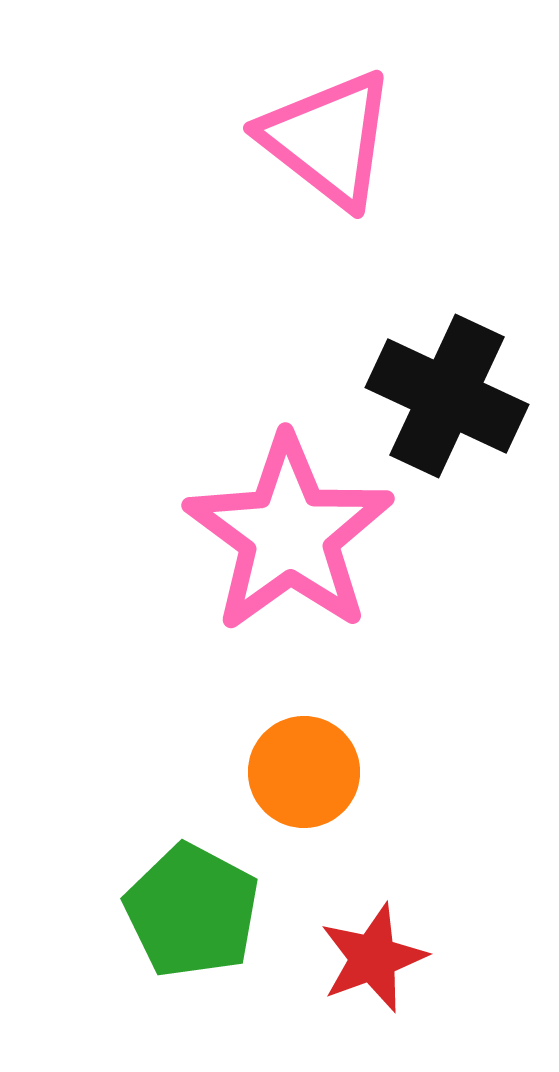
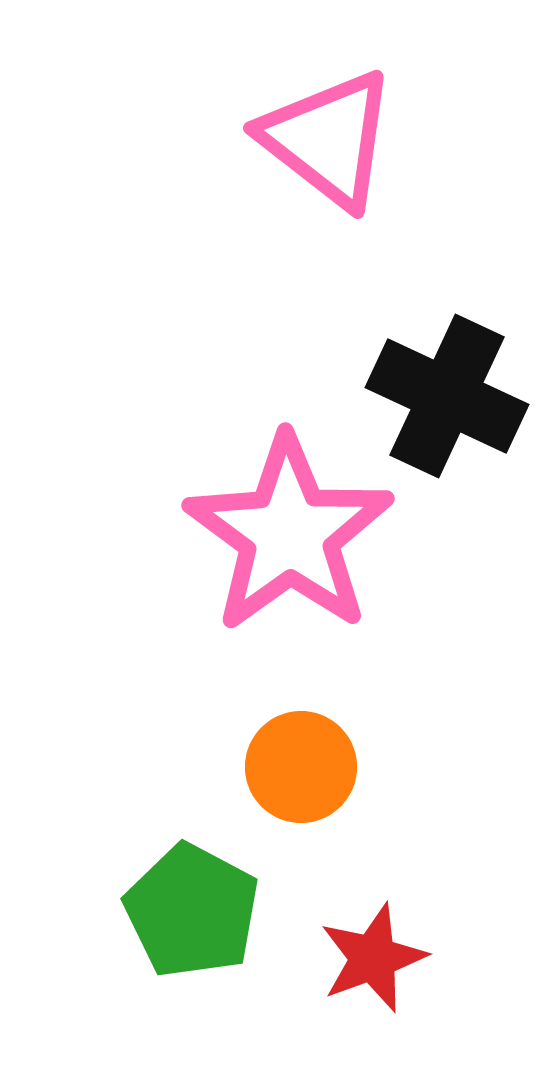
orange circle: moved 3 px left, 5 px up
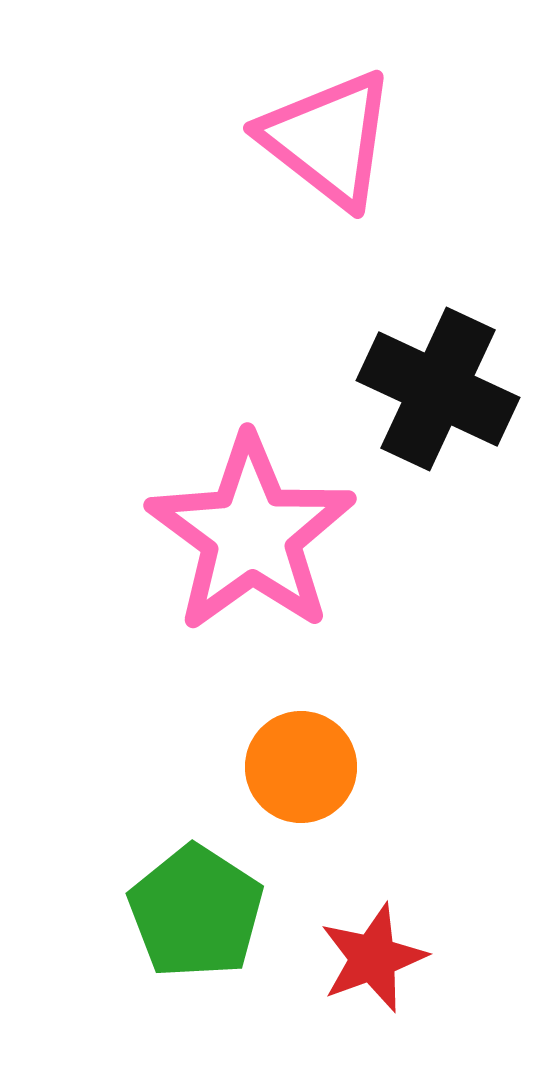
black cross: moved 9 px left, 7 px up
pink star: moved 38 px left
green pentagon: moved 4 px right, 1 px down; rotated 5 degrees clockwise
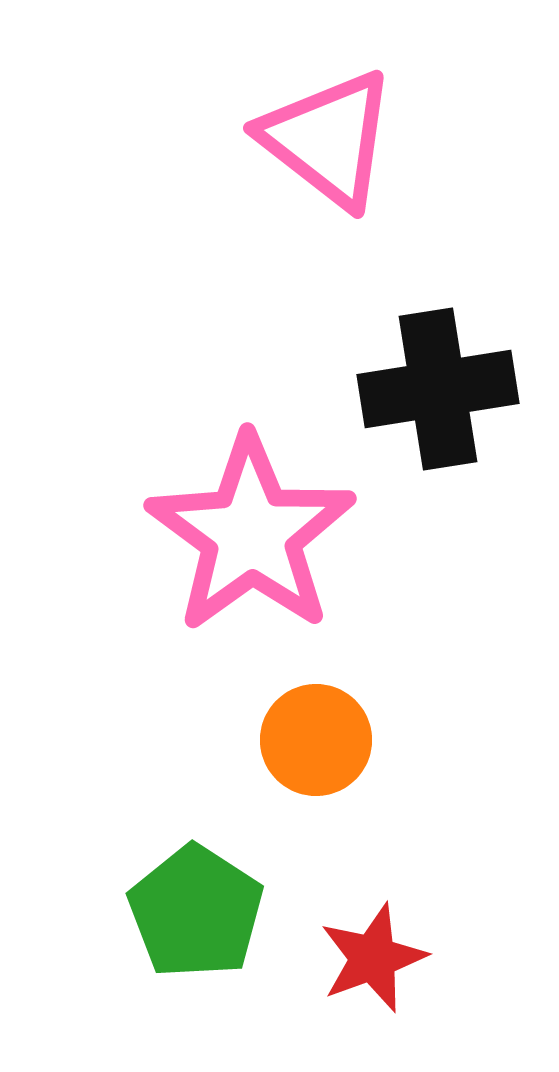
black cross: rotated 34 degrees counterclockwise
orange circle: moved 15 px right, 27 px up
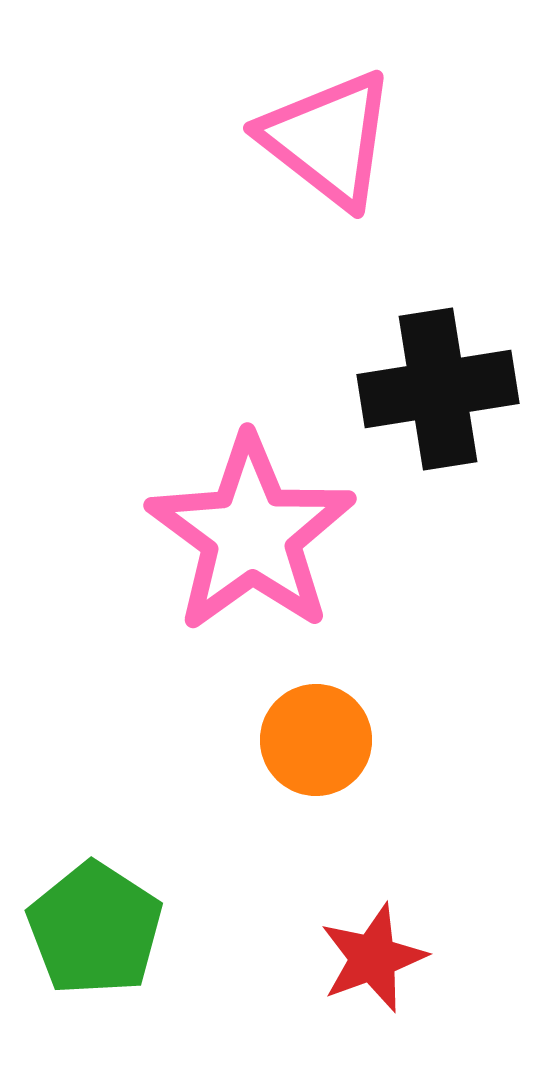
green pentagon: moved 101 px left, 17 px down
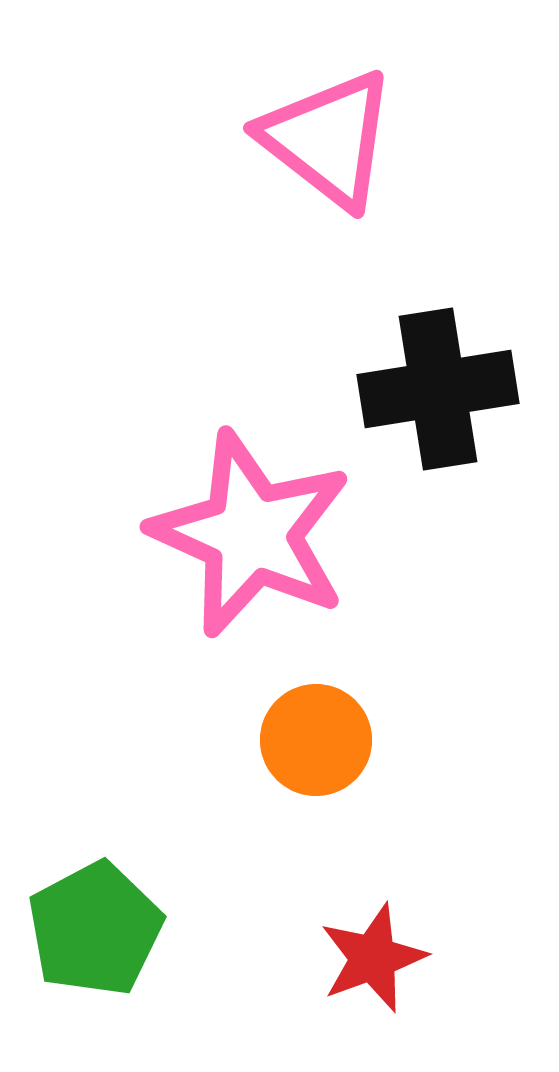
pink star: rotated 12 degrees counterclockwise
green pentagon: rotated 11 degrees clockwise
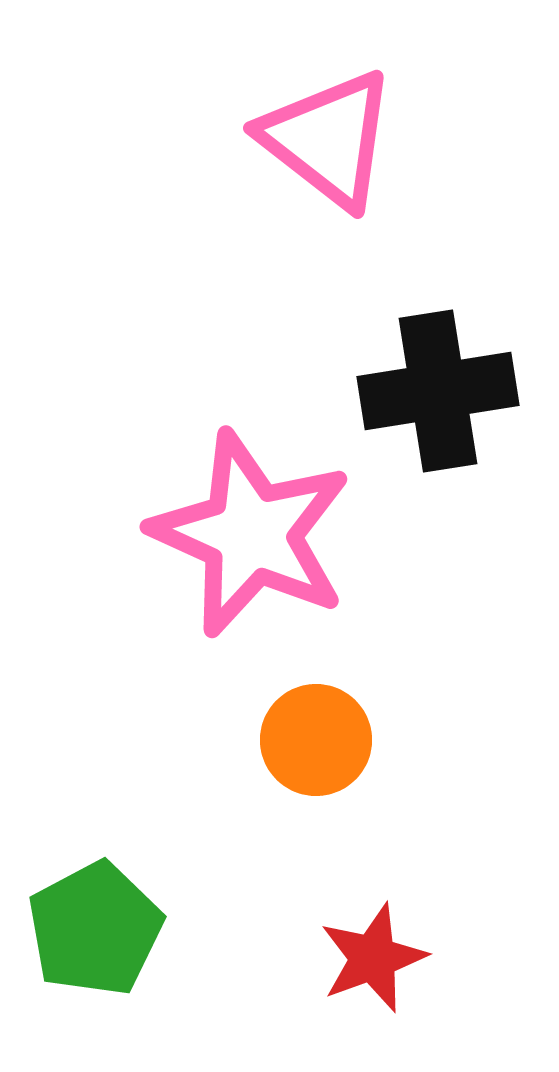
black cross: moved 2 px down
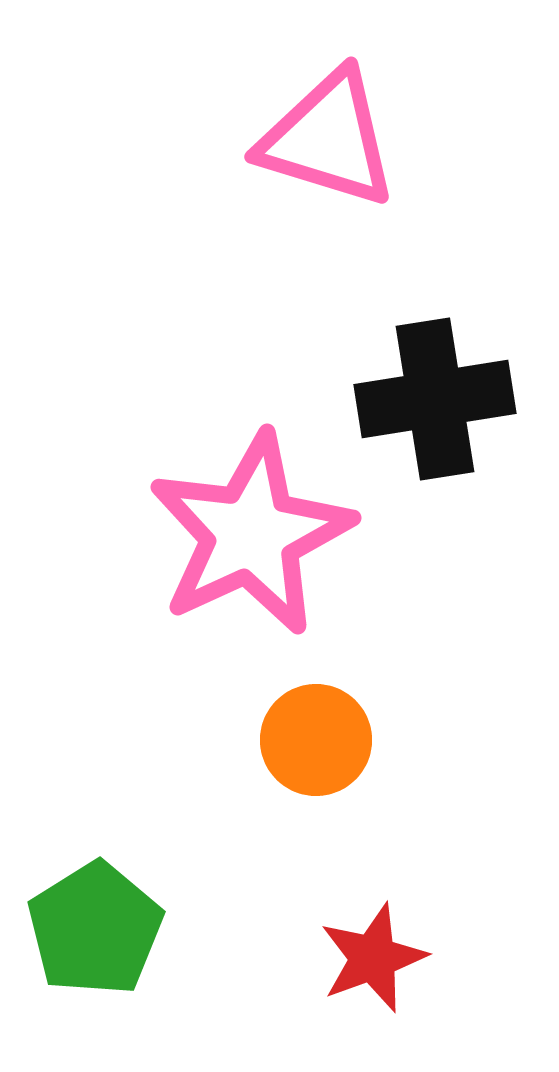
pink triangle: rotated 21 degrees counterclockwise
black cross: moved 3 px left, 8 px down
pink star: rotated 23 degrees clockwise
green pentagon: rotated 4 degrees counterclockwise
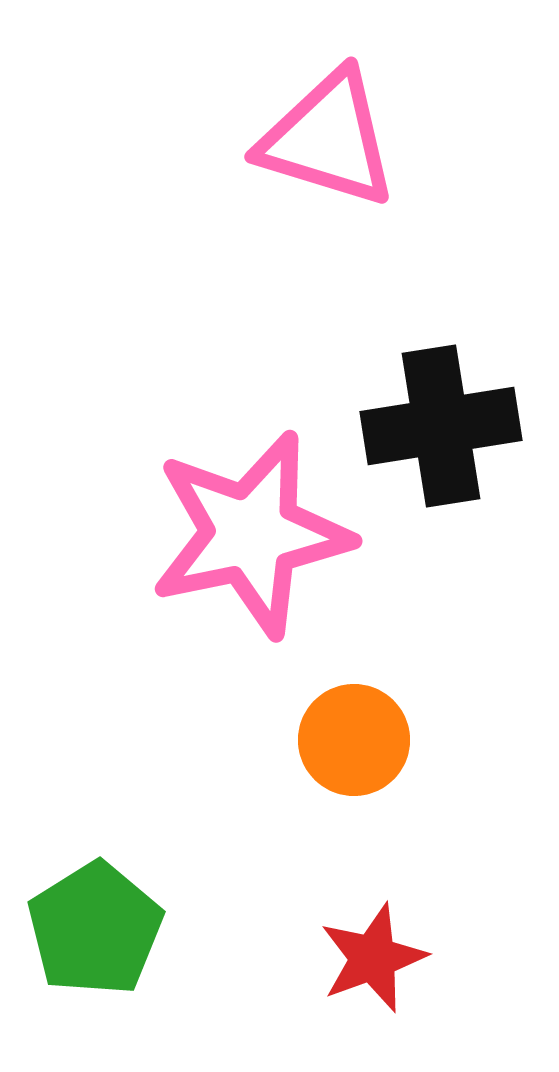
black cross: moved 6 px right, 27 px down
pink star: rotated 13 degrees clockwise
orange circle: moved 38 px right
